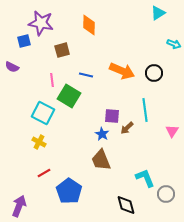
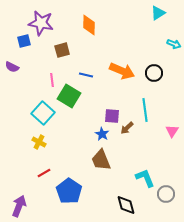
cyan square: rotated 15 degrees clockwise
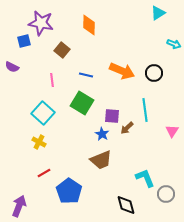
brown square: rotated 35 degrees counterclockwise
green square: moved 13 px right, 7 px down
brown trapezoid: rotated 90 degrees counterclockwise
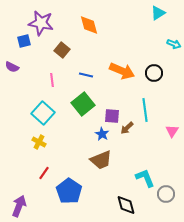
orange diamond: rotated 15 degrees counterclockwise
green square: moved 1 px right, 1 px down; rotated 20 degrees clockwise
red line: rotated 24 degrees counterclockwise
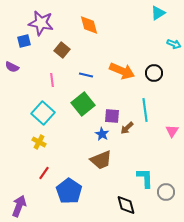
cyan L-shape: rotated 20 degrees clockwise
gray circle: moved 2 px up
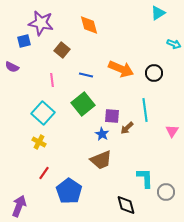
orange arrow: moved 1 px left, 2 px up
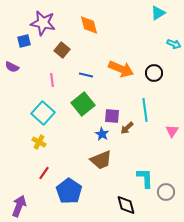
purple star: moved 2 px right
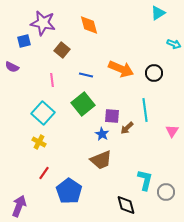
cyan L-shape: moved 2 px down; rotated 15 degrees clockwise
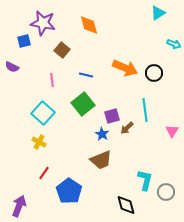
orange arrow: moved 4 px right, 1 px up
purple square: rotated 21 degrees counterclockwise
